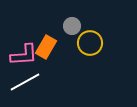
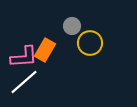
orange rectangle: moved 1 px left, 3 px down
pink L-shape: moved 2 px down
white line: moved 1 px left; rotated 12 degrees counterclockwise
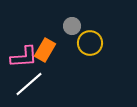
white line: moved 5 px right, 2 px down
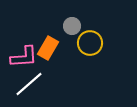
orange rectangle: moved 3 px right, 2 px up
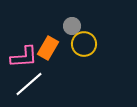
yellow circle: moved 6 px left, 1 px down
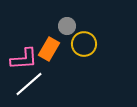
gray circle: moved 5 px left
orange rectangle: moved 1 px right, 1 px down
pink L-shape: moved 2 px down
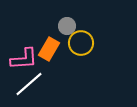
yellow circle: moved 3 px left, 1 px up
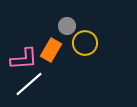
yellow circle: moved 4 px right
orange rectangle: moved 2 px right, 1 px down
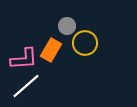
white line: moved 3 px left, 2 px down
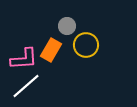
yellow circle: moved 1 px right, 2 px down
